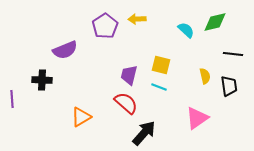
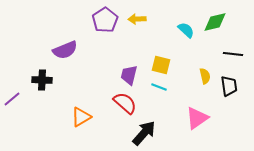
purple pentagon: moved 6 px up
purple line: rotated 54 degrees clockwise
red semicircle: moved 1 px left
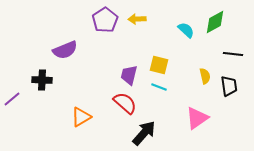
green diamond: rotated 15 degrees counterclockwise
yellow square: moved 2 px left
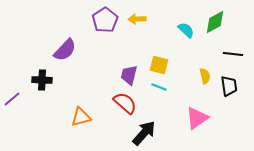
purple semicircle: rotated 25 degrees counterclockwise
orange triangle: rotated 15 degrees clockwise
